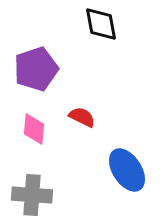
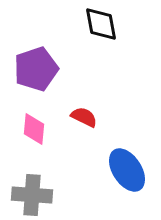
red semicircle: moved 2 px right
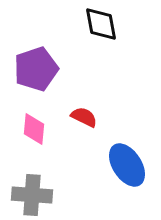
blue ellipse: moved 5 px up
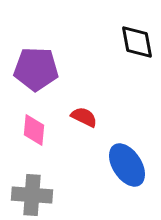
black diamond: moved 36 px right, 18 px down
purple pentagon: rotated 21 degrees clockwise
pink diamond: moved 1 px down
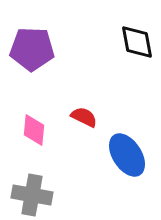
purple pentagon: moved 4 px left, 20 px up
blue ellipse: moved 10 px up
gray cross: rotated 6 degrees clockwise
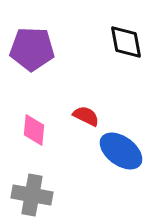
black diamond: moved 11 px left
red semicircle: moved 2 px right, 1 px up
blue ellipse: moved 6 px left, 4 px up; rotated 21 degrees counterclockwise
